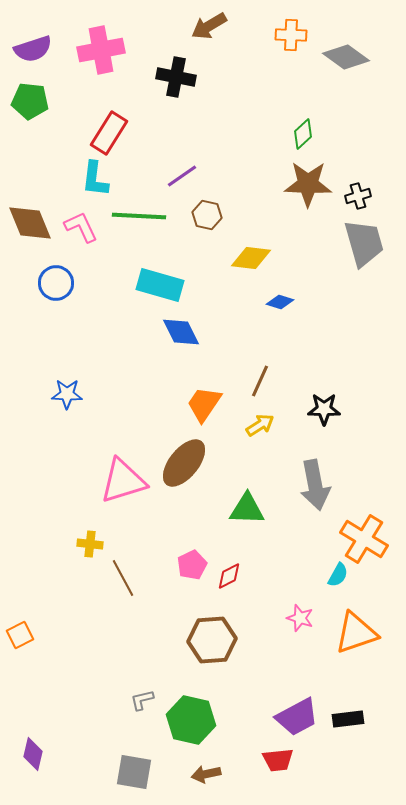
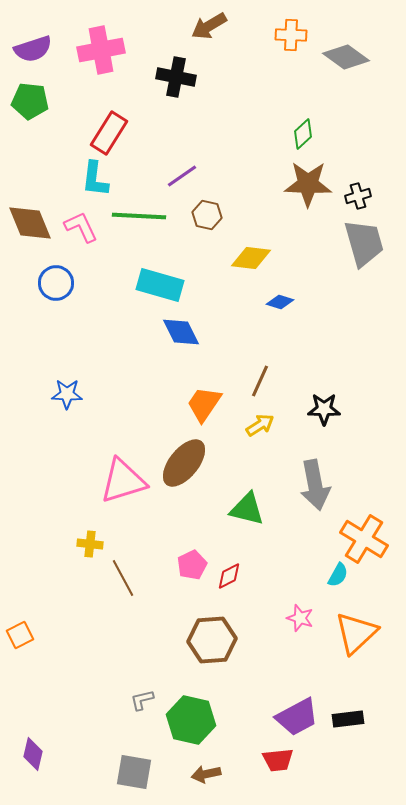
green triangle at (247, 509): rotated 12 degrees clockwise
orange triangle at (356, 633): rotated 24 degrees counterclockwise
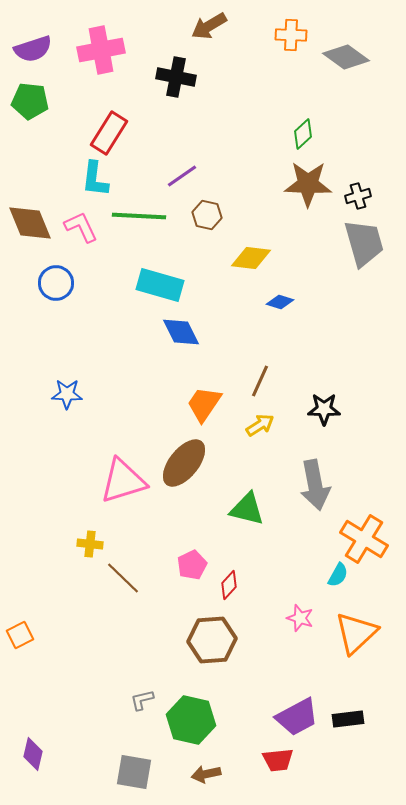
red diamond at (229, 576): moved 9 px down; rotated 20 degrees counterclockwise
brown line at (123, 578): rotated 18 degrees counterclockwise
